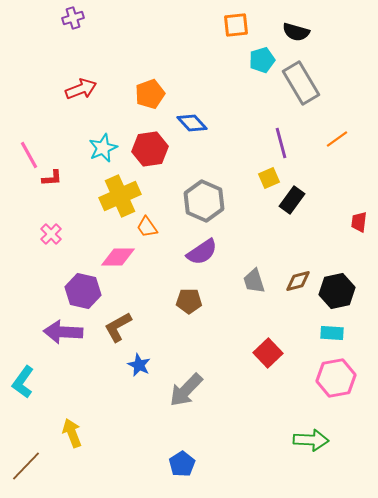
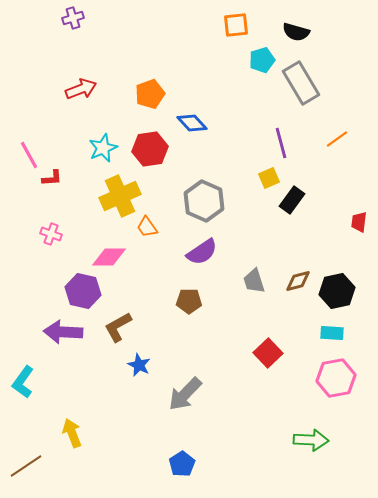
pink cross: rotated 25 degrees counterclockwise
pink diamond: moved 9 px left
gray arrow: moved 1 px left, 4 px down
brown line: rotated 12 degrees clockwise
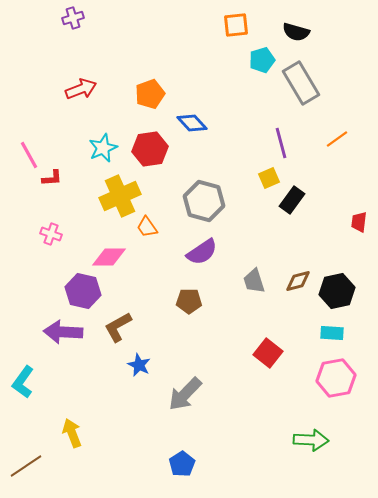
gray hexagon: rotated 9 degrees counterclockwise
red square: rotated 8 degrees counterclockwise
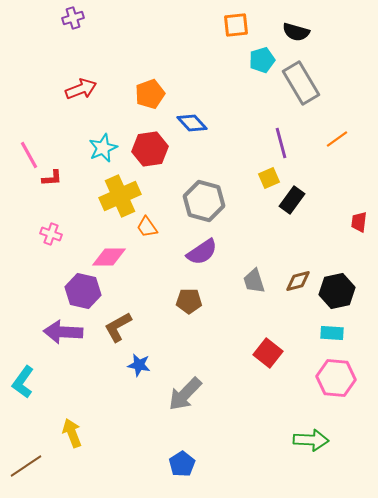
blue star: rotated 15 degrees counterclockwise
pink hexagon: rotated 15 degrees clockwise
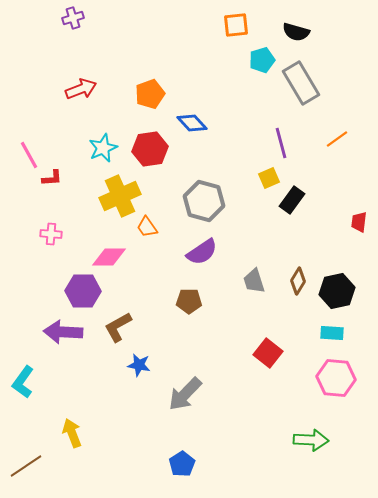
pink cross: rotated 15 degrees counterclockwise
brown diamond: rotated 44 degrees counterclockwise
purple hexagon: rotated 12 degrees counterclockwise
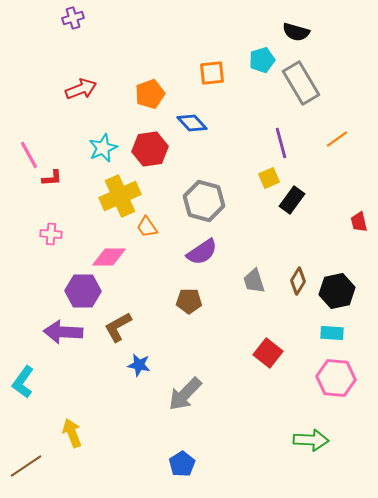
orange square: moved 24 px left, 48 px down
red trapezoid: rotated 20 degrees counterclockwise
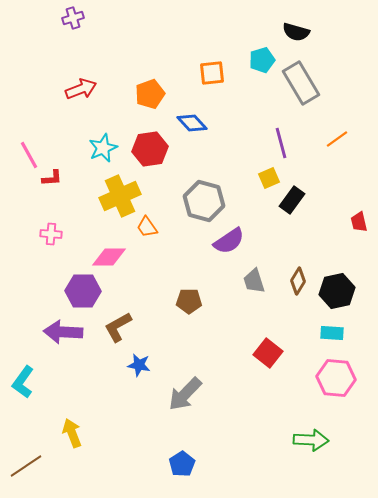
purple semicircle: moved 27 px right, 11 px up
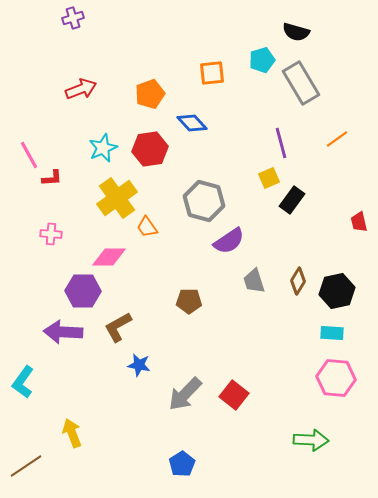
yellow cross: moved 3 px left, 2 px down; rotated 12 degrees counterclockwise
red square: moved 34 px left, 42 px down
